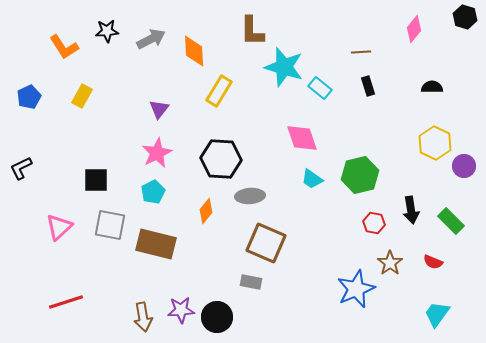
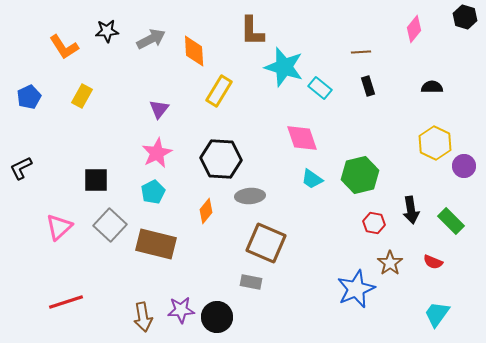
gray square at (110, 225): rotated 32 degrees clockwise
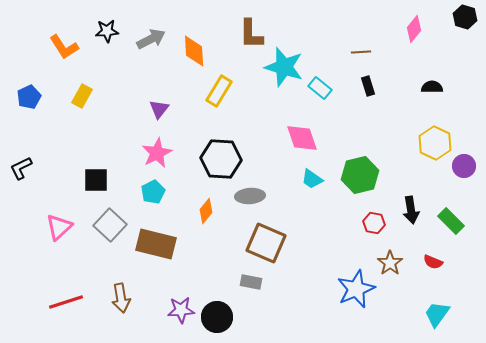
brown L-shape at (252, 31): moved 1 px left, 3 px down
brown arrow at (143, 317): moved 22 px left, 19 px up
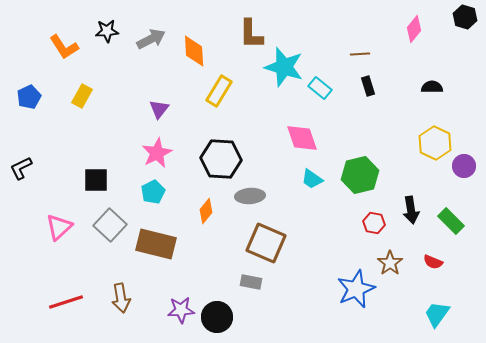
brown line at (361, 52): moved 1 px left, 2 px down
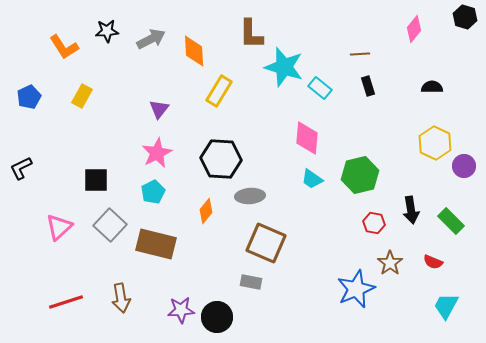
pink diamond at (302, 138): moved 5 px right; rotated 24 degrees clockwise
cyan trapezoid at (437, 314): moved 9 px right, 8 px up; rotated 8 degrees counterclockwise
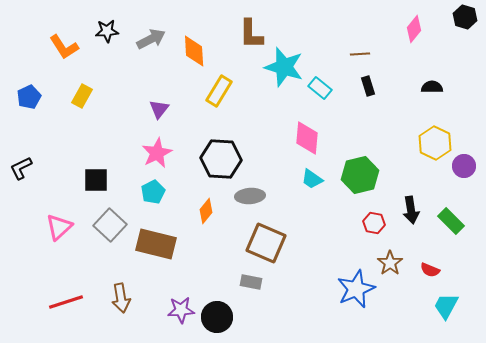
red semicircle at (433, 262): moved 3 px left, 8 px down
